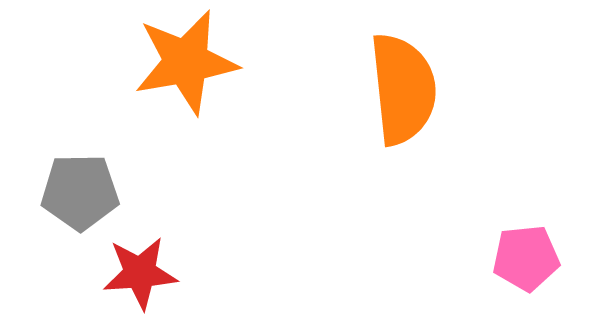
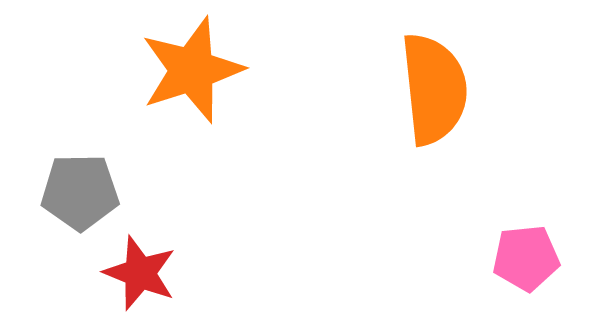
orange star: moved 6 px right, 8 px down; rotated 8 degrees counterclockwise
orange semicircle: moved 31 px right
red star: rotated 26 degrees clockwise
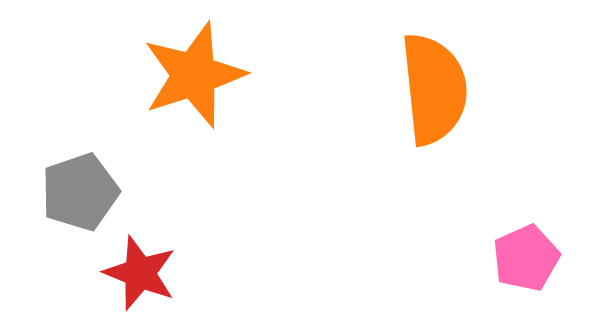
orange star: moved 2 px right, 5 px down
gray pentagon: rotated 18 degrees counterclockwise
pink pentagon: rotated 18 degrees counterclockwise
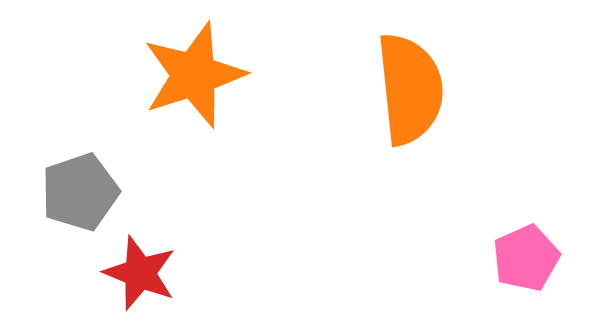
orange semicircle: moved 24 px left
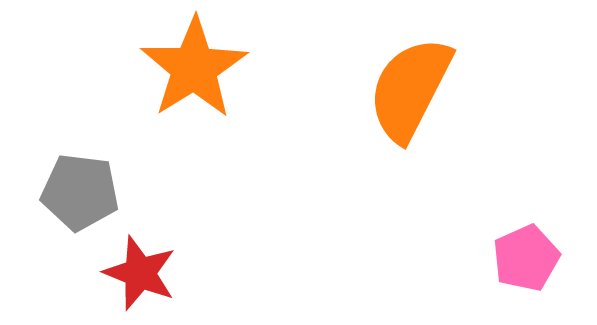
orange star: moved 7 px up; rotated 14 degrees counterclockwise
orange semicircle: rotated 147 degrees counterclockwise
gray pentagon: rotated 26 degrees clockwise
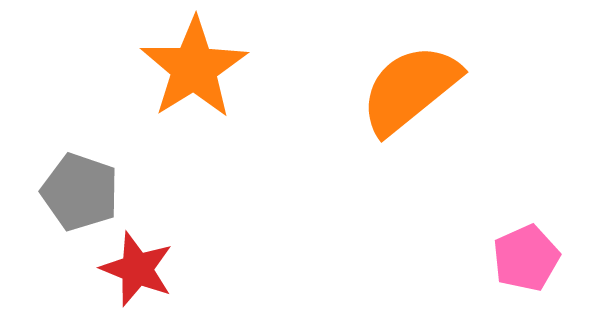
orange semicircle: rotated 24 degrees clockwise
gray pentagon: rotated 12 degrees clockwise
red star: moved 3 px left, 4 px up
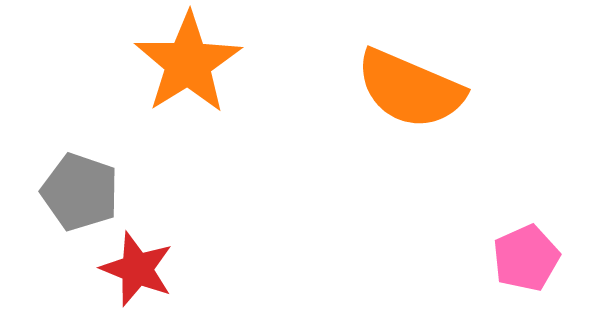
orange star: moved 6 px left, 5 px up
orange semicircle: rotated 118 degrees counterclockwise
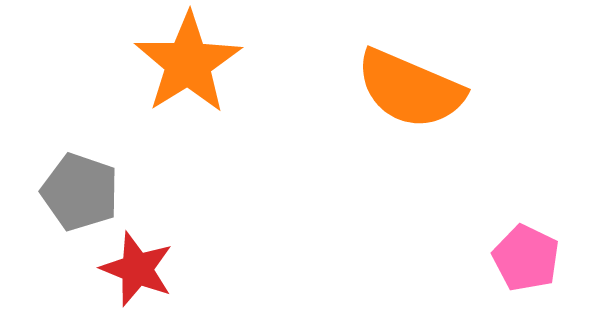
pink pentagon: rotated 22 degrees counterclockwise
